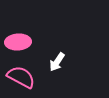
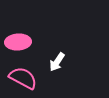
pink semicircle: moved 2 px right, 1 px down
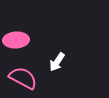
pink ellipse: moved 2 px left, 2 px up
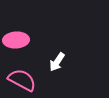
pink semicircle: moved 1 px left, 2 px down
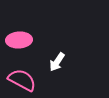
pink ellipse: moved 3 px right
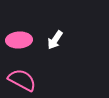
white arrow: moved 2 px left, 22 px up
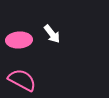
white arrow: moved 3 px left, 6 px up; rotated 72 degrees counterclockwise
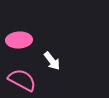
white arrow: moved 27 px down
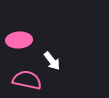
pink semicircle: moved 5 px right; rotated 16 degrees counterclockwise
